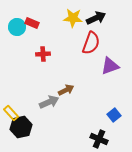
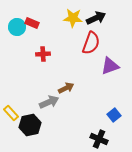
brown arrow: moved 2 px up
black hexagon: moved 9 px right, 2 px up
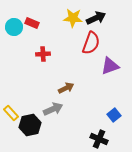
cyan circle: moved 3 px left
gray arrow: moved 4 px right, 7 px down
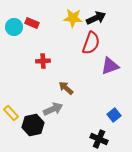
red cross: moved 7 px down
brown arrow: rotated 112 degrees counterclockwise
black hexagon: moved 3 px right
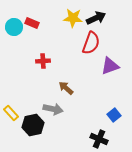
gray arrow: rotated 36 degrees clockwise
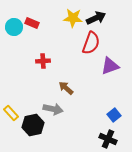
black cross: moved 9 px right
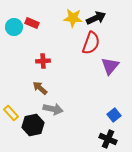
purple triangle: rotated 30 degrees counterclockwise
brown arrow: moved 26 px left
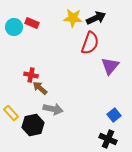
red semicircle: moved 1 px left
red cross: moved 12 px left, 14 px down; rotated 16 degrees clockwise
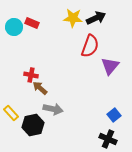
red semicircle: moved 3 px down
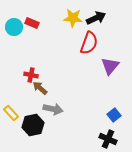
red semicircle: moved 1 px left, 3 px up
